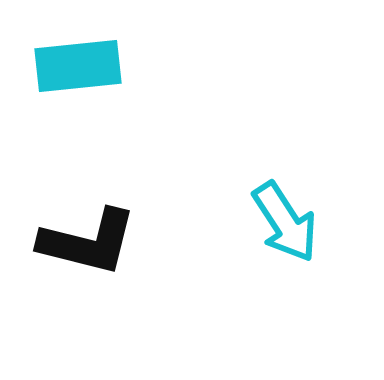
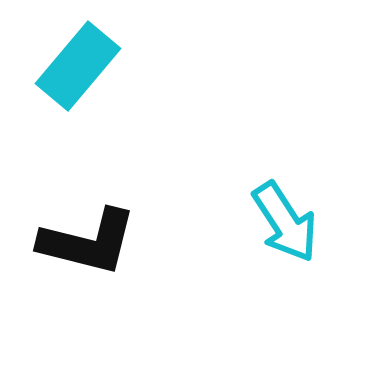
cyan rectangle: rotated 44 degrees counterclockwise
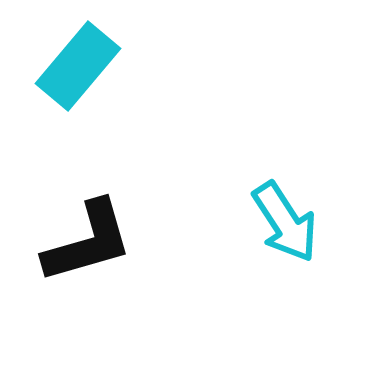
black L-shape: rotated 30 degrees counterclockwise
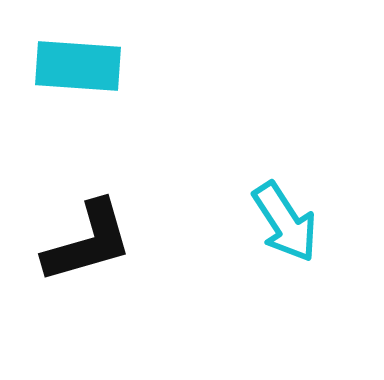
cyan rectangle: rotated 54 degrees clockwise
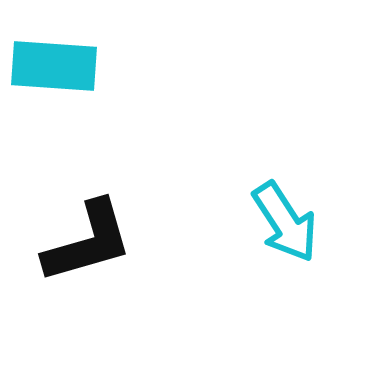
cyan rectangle: moved 24 px left
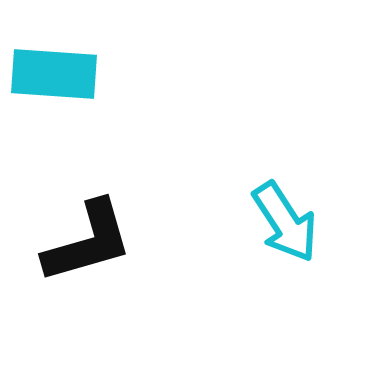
cyan rectangle: moved 8 px down
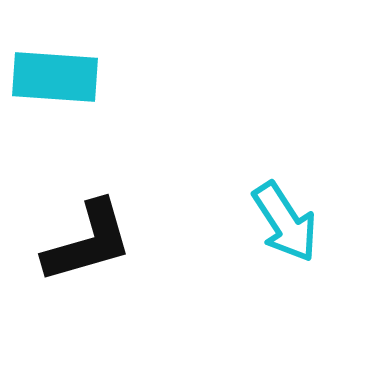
cyan rectangle: moved 1 px right, 3 px down
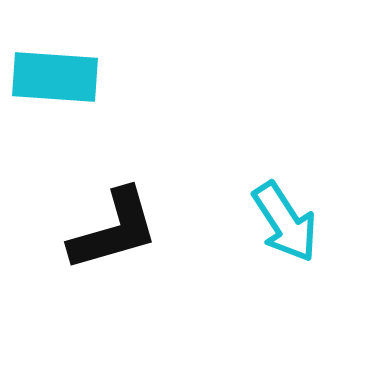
black L-shape: moved 26 px right, 12 px up
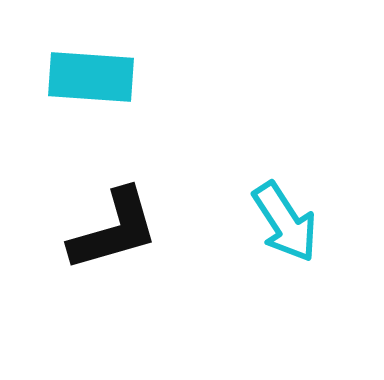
cyan rectangle: moved 36 px right
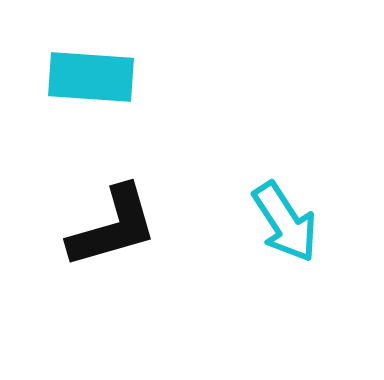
black L-shape: moved 1 px left, 3 px up
